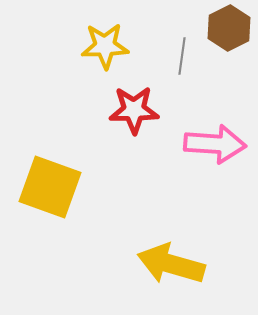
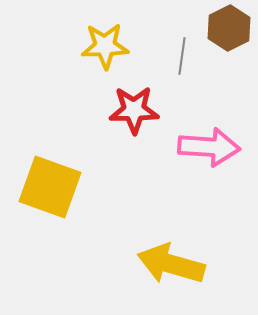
pink arrow: moved 6 px left, 3 px down
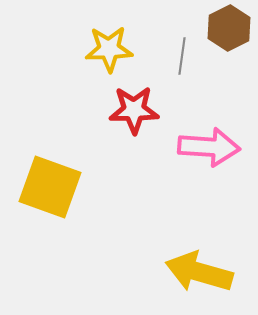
yellow star: moved 4 px right, 3 px down
yellow arrow: moved 28 px right, 8 px down
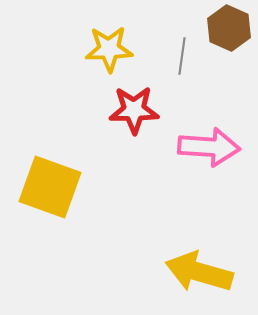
brown hexagon: rotated 9 degrees counterclockwise
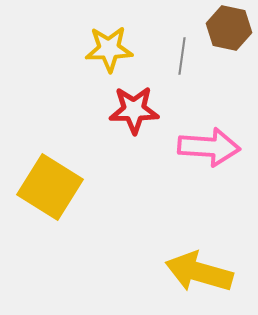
brown hexagon: rotated 12 degrees counterclockwise
yellow square: rotated 12 degrees clockwise
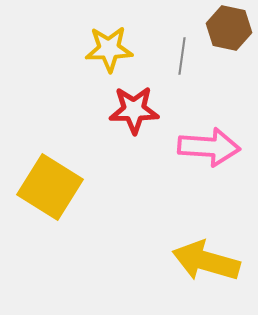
yellow arrow: moved 7 px right, 11 px up
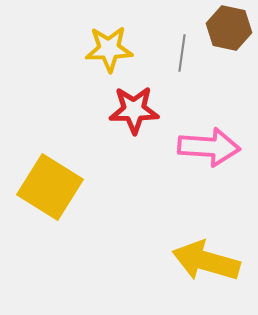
gray line: moved 3 px up
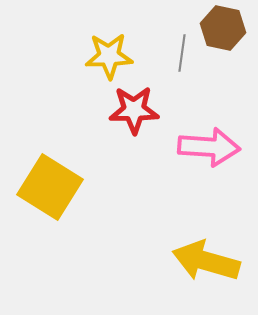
brown hexagon: moved 6 px left
yellow star: moved 7 px down
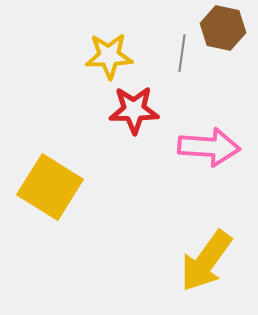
yellow arrow: rotated 70 degrees counterclockwise
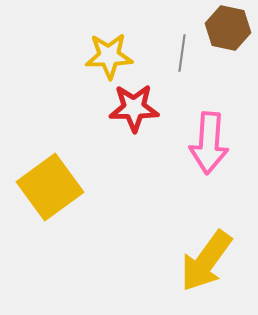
brown hexagon: moved 5 px right
red star: moved 2 px up
pink arrow: moved 4 px up; rotated 90 degrees clockwise
yellow square: rotated 22 degrees clockwise
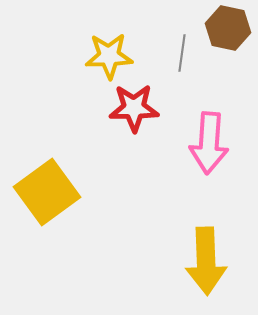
yellow square: moved 3 px left, 5 px down
yellow arrow: rotated 38 degrees counterclockwise
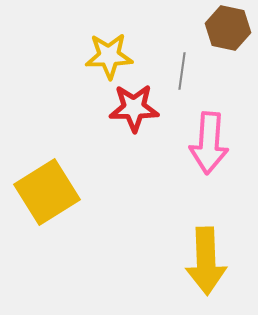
gray line: moved 18 px down
yellow square: rotated 4 degrees clockwise
